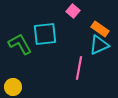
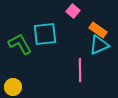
orange rectangle: moved 2 px left, 1 px down
pink line: moved 1 px right, 2 px down; rotated 10 degrees counterclockwise
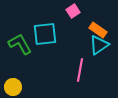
pink square: rotated 16 degrees clockwise
cyan triangle: rotated 10 degrees counterclockwise
pink line: rotated 10 degrees clockwise
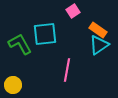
pink line: moved 13 px left
yellow circle: moved 2 px up
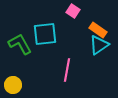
pink square: rotated 24 degrees counterclockwise
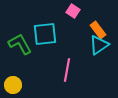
orange rectangle: rotated 18 degrees clockwise
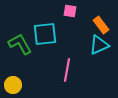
pink square: moved 3 px left; rotated 24 degrees counterclockwise
orange rectangle: moved 3 px right, 5 px up
cyan triangle: rotated 10 degrees clockwise
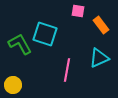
pink square: moved 8 px right
cyan square: rotated 25 degrees clockwise
cyan triangle: moved 13 px down
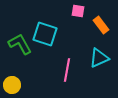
yellow circle: moved 1 px left
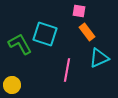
pink square: moved 1 px right
orange rectangle: moved 14 px left, 7 px down
